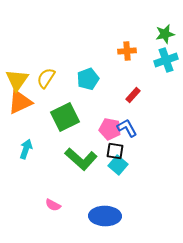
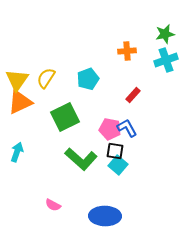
cyan arrow: moved 9 px left, 3 px down
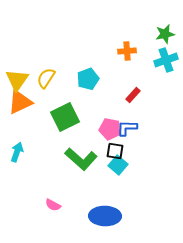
blue L-shape: rotated 60 degrees counterclockwise
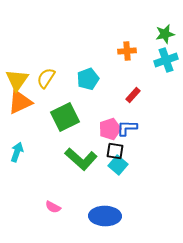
pink pentagon: rotated 30 degrees counterclockwise
pink semicircle: moved 2 px down
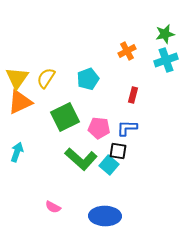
orange cross: rotated 24 degrees counterclockwise
yellow triangle: moved 2 px up
red rectangle: rotated 28 degrees counterclockwise
pink pentagon: moved 11 px left, 1 px up; rotated 25 degrees clockwise
black square: moved 3 px right
cyan square: moved 9 px left
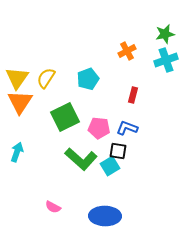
orange triangle: rotated 32 degrees counterclockwise
blue L-shape: rotated 20 degrees clockwise
cyan square: moved 1 px right, 1 px down; rotated 18 degrees clockwise
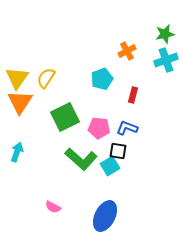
cyan pentagon: moved 14 px right
blue ellipse: rotated 64 degrees counterclockwise
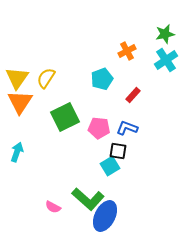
cyan cross: rotated 15 degrees counterclockwise
red rectangle: rotated 28 degrees clockwise
green L-shape: moved 7 px right, 40 px down
